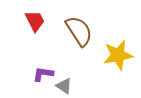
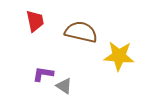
red trapezoid: rotated 15 degrees clockwise
brown semicircle: moved 2 px right, 1 px down; rotated 44 degrees counterclockwise
yellow star: moved 1 px right, 1 px down; rotated 16 degrees clockwise
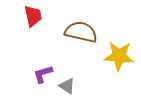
red trapezoid: moved 2 px left, 5 px up
purple L-shape: rotated 25 degrees counterclockwise
gray triangle: moved 3 px right
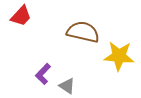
red trapezoid: moved 12 px left; rotated 55 degrees clockwise
brown semicircle: moved 2 px right
purple L-shape: rotated 30 degrees counterclockwise
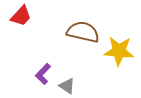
yellow star: moved 5 px up
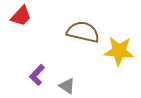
purple L-shape: moved 6 px left, 1 px down
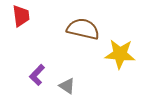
red trapezoid: rotated 50 degrees counterclockwise
brown semicircle: moved 3 px up
yellow star: moved 1 px right, 3 px down
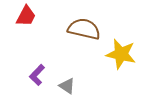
red trapezoid: moved 5 px right; rotated 35 degrees clockwise
brown semicircle: moved 1 px right
yellow star: moved 1 px right; rotated 8 degrees clockwise
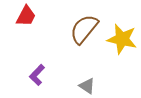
brown semicircle: rotated 64 degrees counterclockwise
yellow star: moved 1 px right, 15 px up
gray triangle: moved 20 px right
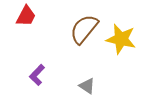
yellow star: moved 1 px left
